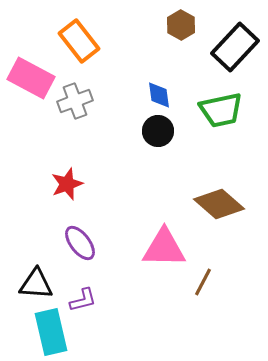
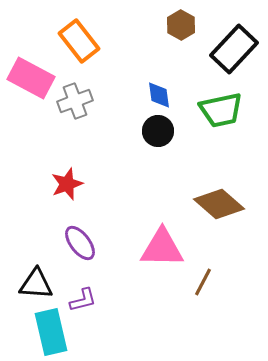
black rectangle: moved 1 px left, 2 px down
pink triangle: moved 2 px left
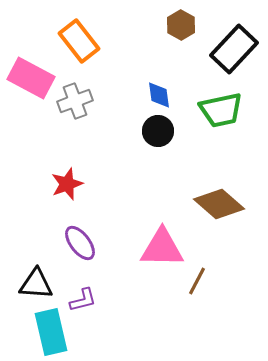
brown line: moved 6 px left, 1 px up
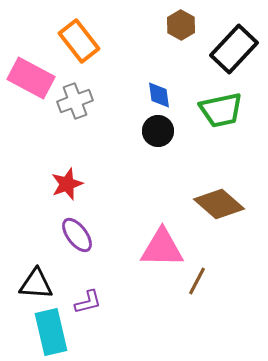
purple ellipse: moved 3 px left, 8 px up
purple L-shape: moved 5 px right, 2 px down
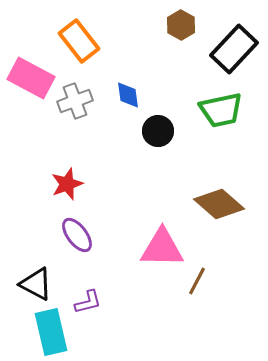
blue diamond: moved 31 px left
black triangle: rotated 24 degrees clockwise
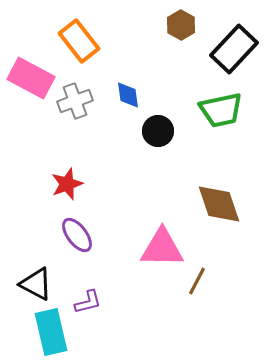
brown diamond: rotated 30 degrees clockwise
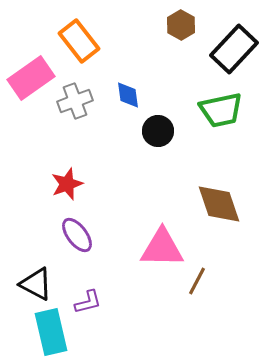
pink rectangle: rotated 63 degrees counterclockwise
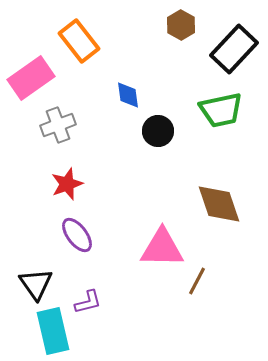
gray cross: moved 17 px left, 24 px down
black triangle: rotated 27 degrees clockwise
cyan rectangle: moved 2 px right, 1 px up
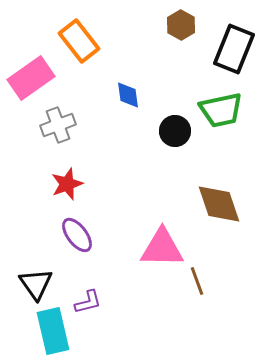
black rectangle: rotated 21 degrees counterclockwise
black circle: moved 17 px right
brown line: rotated 48 degrees counterclockwise
